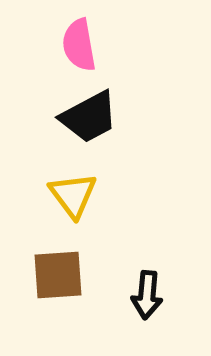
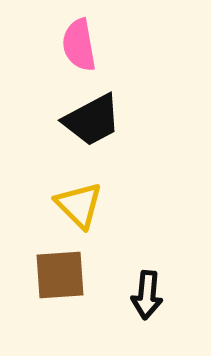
black trapezoid: moved 3 px right, 3 px down
yellow triangle: moved 6 px right, 10 px down; rotated 8 degrees counterclockwise
brown square: moved 2 px right
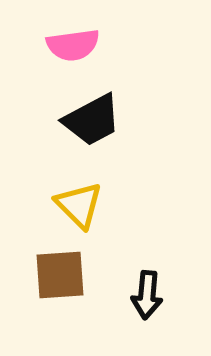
pink semicircle: moved 6 px left; rotated 88 degrees counterclockwise
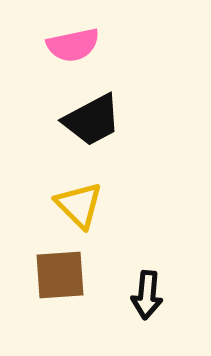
pink semicircle: rotated 4 degrees counterclockwise
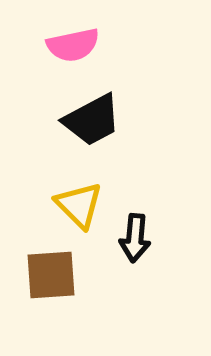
brown square: moved 9 px left
black arrow: moved 12 px left, 57 px up
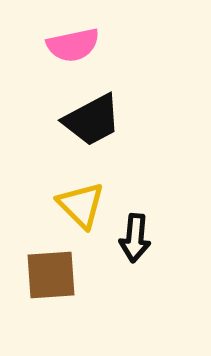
yellow triangle: moved 2 px right
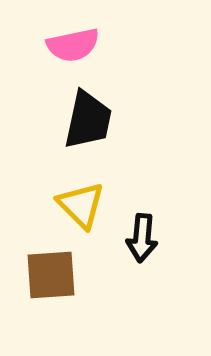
black trapezoid: moved 4 px left; rotated 50 degrees counterclockwise
black arrow: moved 7 px right
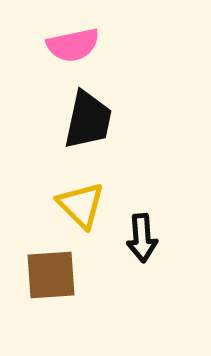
black arrow: rotated 9 degrees counterclockwise
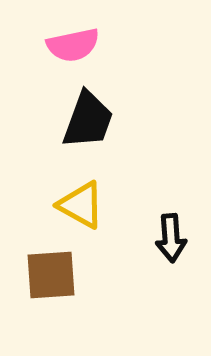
black trapezoid: rotated 8 degrees clockwise
yellow triangle: rotated 16 degrees counterclockwise
black arrow: moved 29 px right
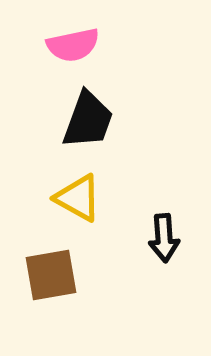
yellow triangle: moved 3 px left, 7 px up
black arrow: moved 7 px left
brown square: rotated 6 degrees counterclockwise
